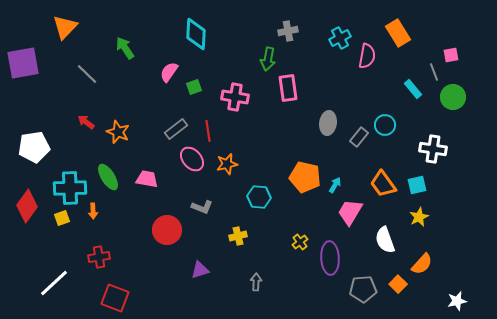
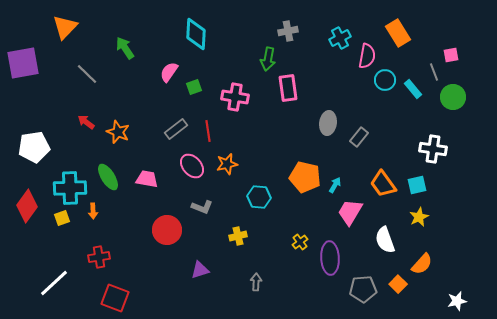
cyan circle at (385, 125): moved 45 px up
pink ellipse at (192, 159): moved 7 px down
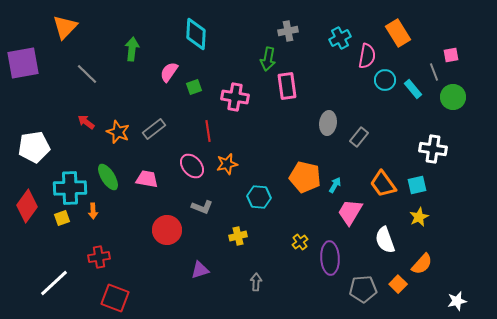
green arrow at (125, 48): moved 7 px right, 1 px down; rotated 40 degrees clockwise
pink rectangle at (288, 88): moved 1 px left, 2 px up
gray rectangle at (176, 129): moved 22 px left
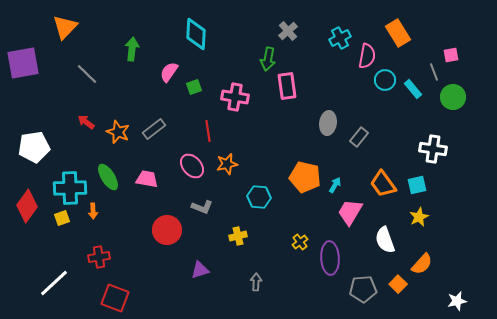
gray cross at (288, 31): rotated 30 degrees counterclockwise
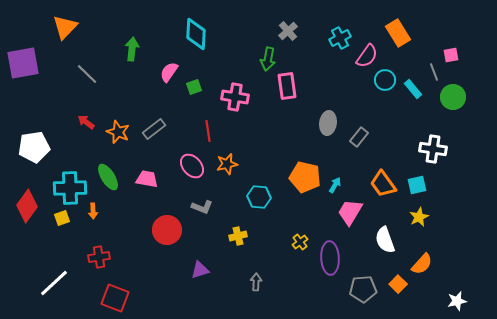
pink semicircle at (367, 56): rotated 25 degrees clockwise
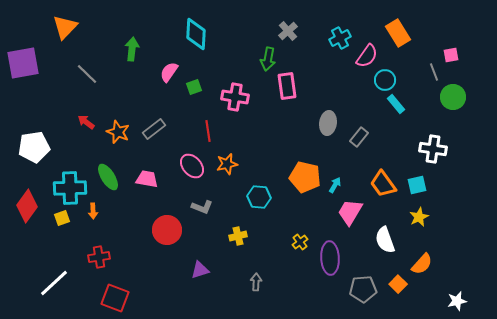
cyan rectangle at (413, 89): moved 17 px left, 15 px down
